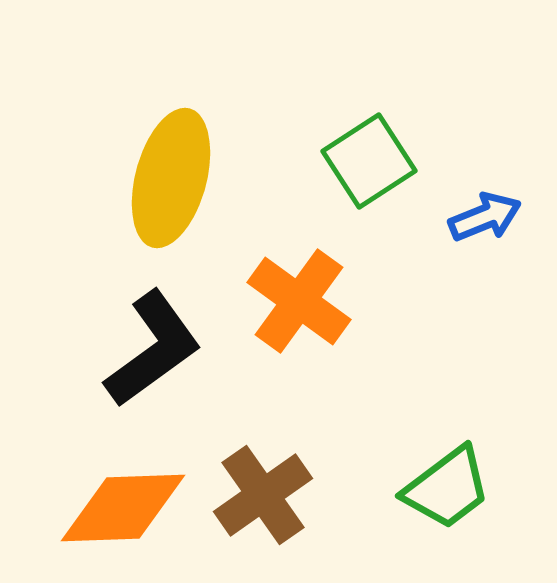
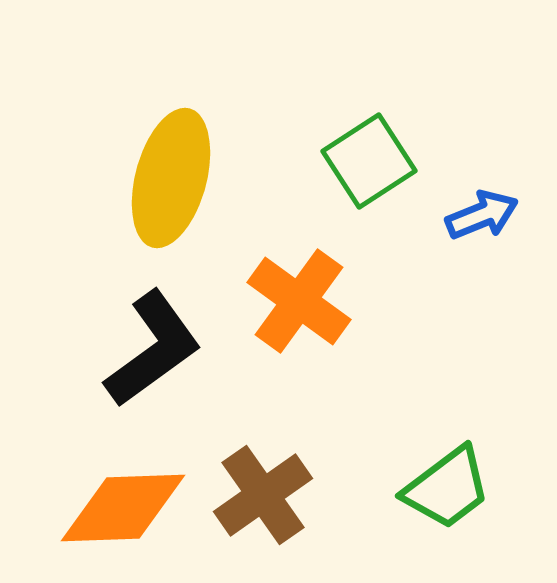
blue arrow: moved 3 px left, 2 px up
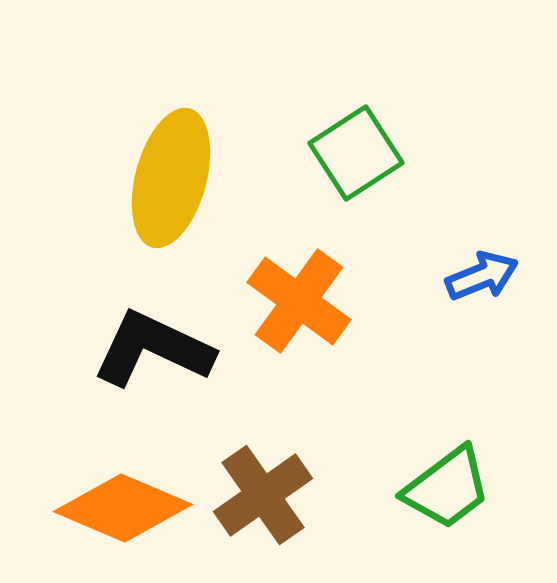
green square: moved 13 px left, 8 px up
blue arrow: moved 61 px down
black L-shape: rotated 119 degrees counterclockwise
orange diamond: rotated 25 degrees clockwise
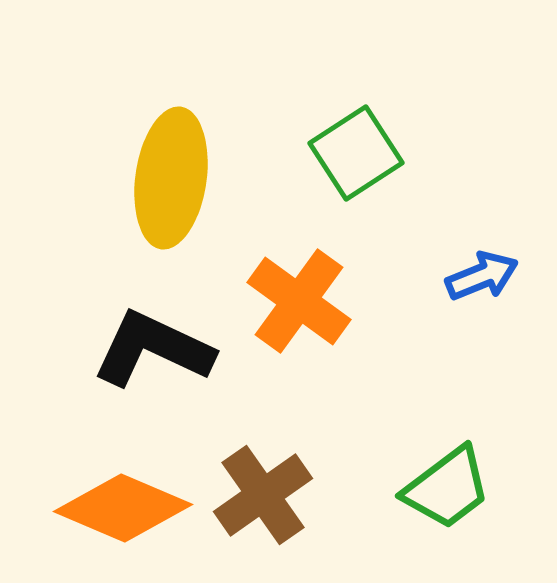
yellow ellipse: rotated 7 degrees counterclockwise
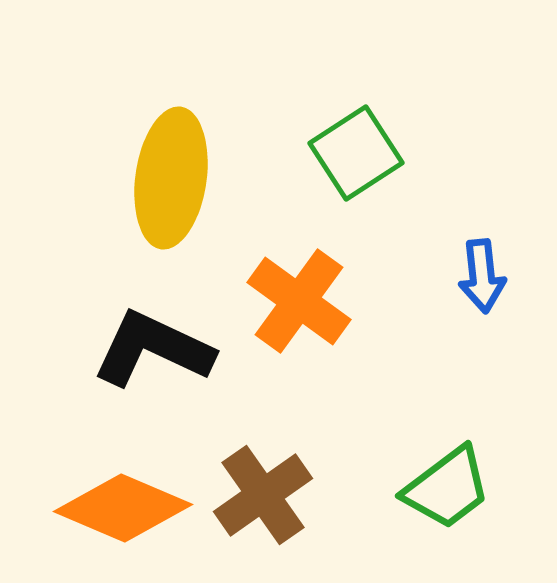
blue arrow: rotated 106 degrees clockwise
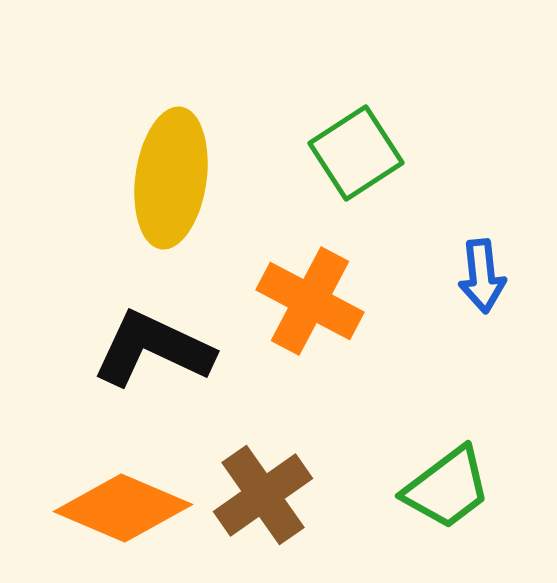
orange cross: moved 11 px right; rotated 8 degrees counterclockwise
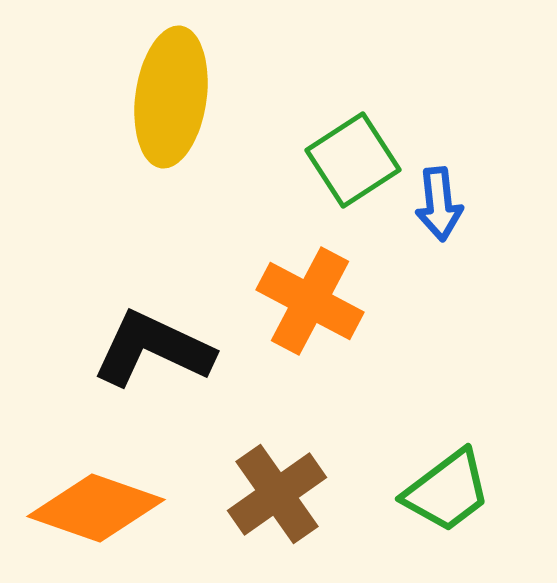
green square: moved 3 px left, 7 px down
yellow ellipse: moved 81 px up
blue arrow: moved 43 px left, 72 px up
green trapezoid: moved 3 px down
brown cross: moved 14 px right, 1 px up
orange diamond: moved 27 px left; rotated 4 degrees counterclockwise
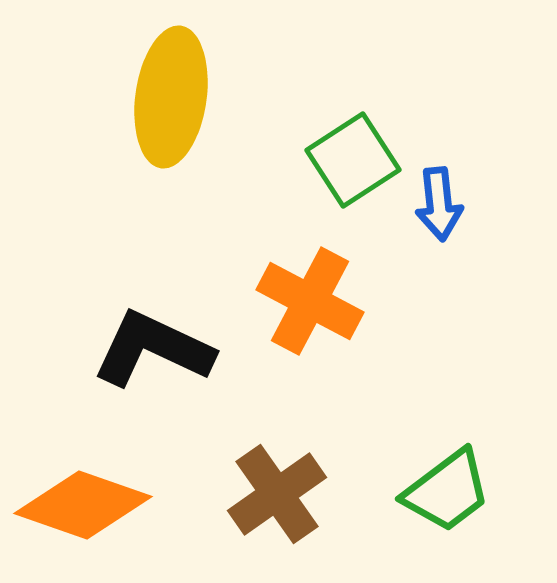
orange diamond: moved 13 px left, 3 px up
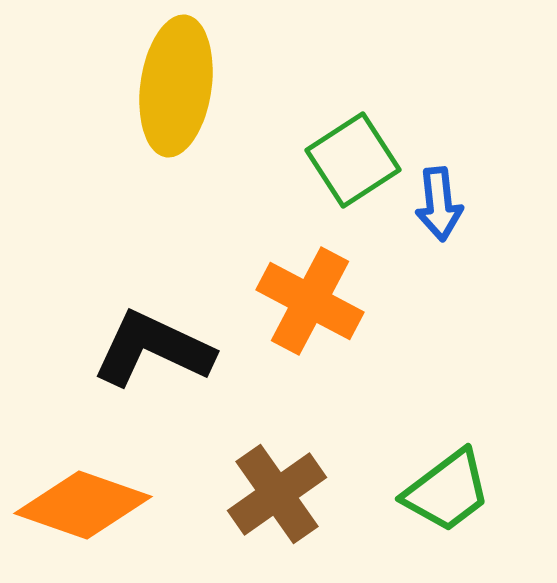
yellow ellipse: moved 5 px right, 11 px up
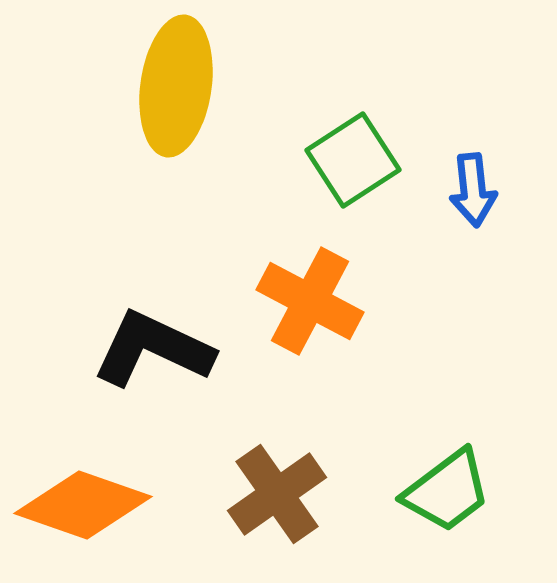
blue arrow: moved 34 px right, 14 px up
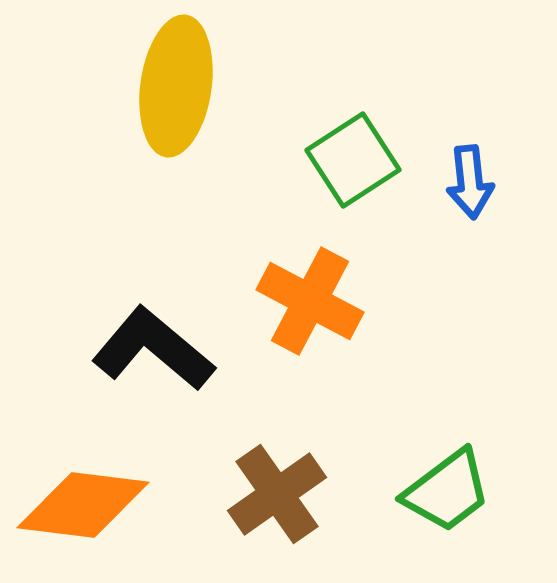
blue arrow: moved 3 px left, 8 px up
black L-shape: rotated 15 degrees clockwise
orange diamond: rotated 12 degrees counterclockwise
